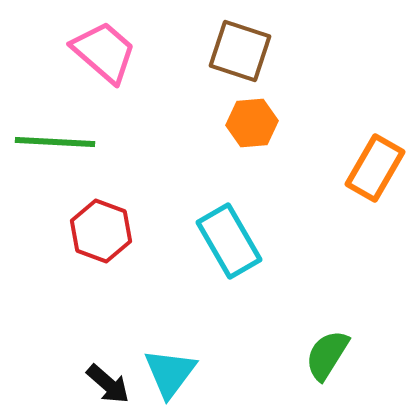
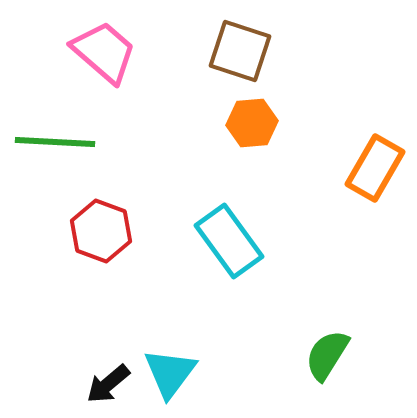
cyan rectangle: rotated 6 degrees counterclockwise
black arrow: rotated 99 degrees clockwise
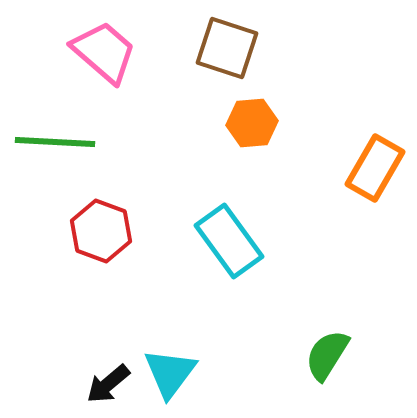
brown square: moved 13 px left, 3 px up
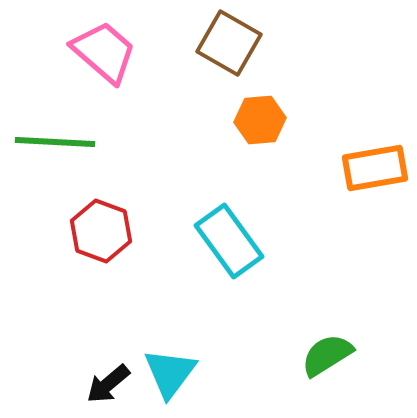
brown square: moved 2 px right, 5 px up; rotated 12 degrees clockwise
orange hexagon: moved 8 px right, 3 px up
orange rectangle: rotated 50 degrees clockwise
green semicircle: rotated 26 degrees clockwise
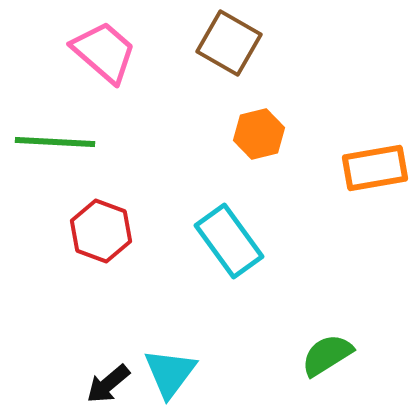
orange hexagon: moved 1 px left, 14 px down; rotated 9 degrees counterclockwise
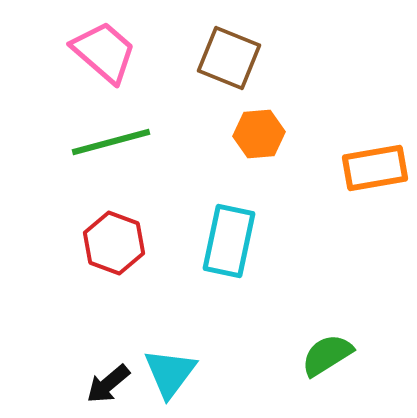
brown square: moved 15 px down; rotated 8 degrees counterclockwise
orange hexagon: rotated 9 degrees clockwise
green line: moved 56 px right; rotated 18 degrees counterclockwise
red hexagon: moved 13 px right, 12 px down
cyan rectangle: rotated 48 degrees clockwise
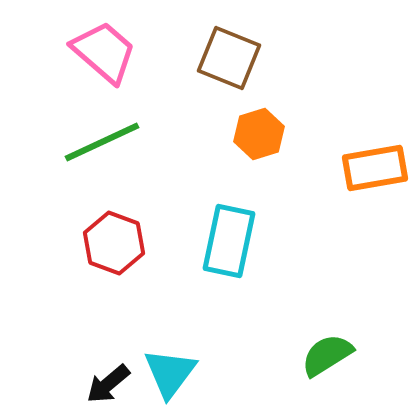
orange hexagon: rotated 12 degrees counterclockwise
green line: moved 9 px left; rotated 10 degrees counterclockwise
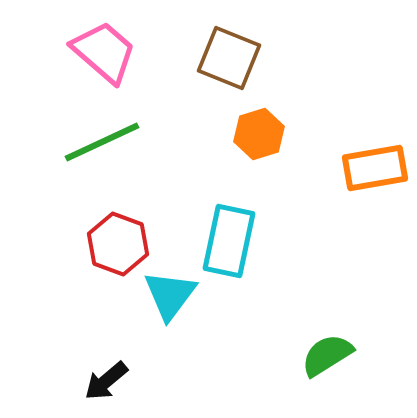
red hexagon: moved 4 px right, 1 px down
cyan triangle: moved 78 px up
black arrow: moved 2 px left, 3 px up
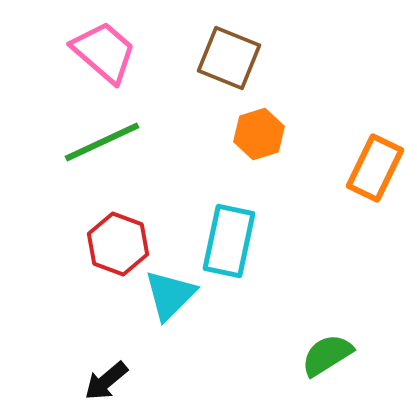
orange rectangle: rotated 54 degrees counterclockwise
cyan triangle: rotated 8 degrees clockwise
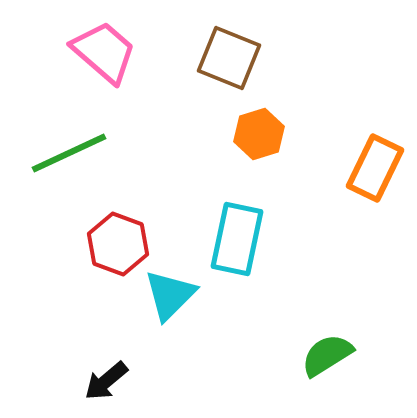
green line: moved 33 px left, 11 px down
cyan rectangle: moved 8 px right, 2 px up
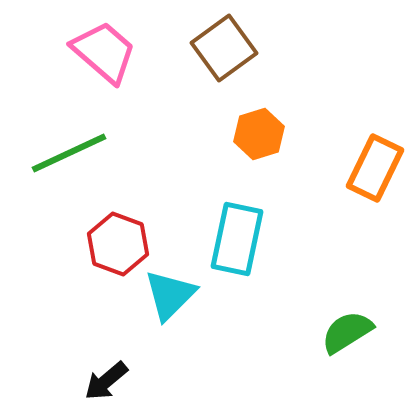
brown square: moved 5 px left, 10 px up; rotated 32 degrees clockwise
green semicircle: moved 20 px right, 23 px up
